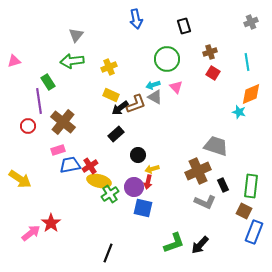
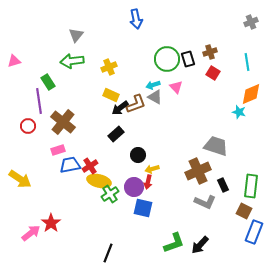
black rectangle at (184, 26): moved 4 px right, 33 px down
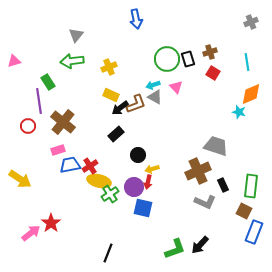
green L-shape at (174, 243): moved 1 px right, 6 px down
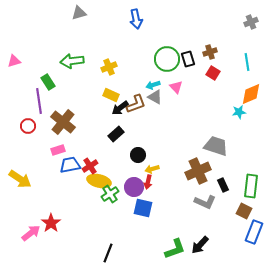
gray triangle at (76, 35): moved 3 px right, 22 px up; rotated 35 degrees clockwise
cyan star at (239, 112): rotated 24 degrees counterclockwise
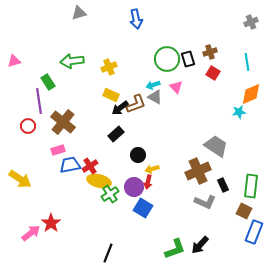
gray trapezoid at (216, 146): rotated 15 degrees clockwise
blue square at (143, 208): rotated 18 degrees clockwise
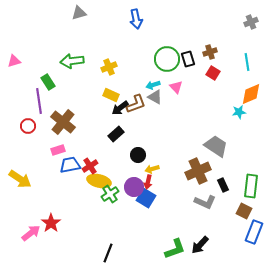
blue square at (143, 208): moved 3 px right, 10 px up
